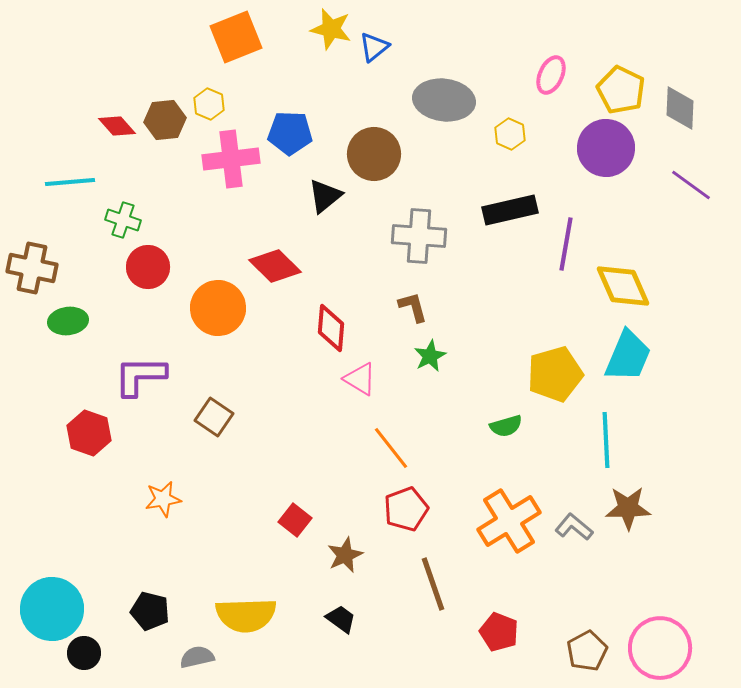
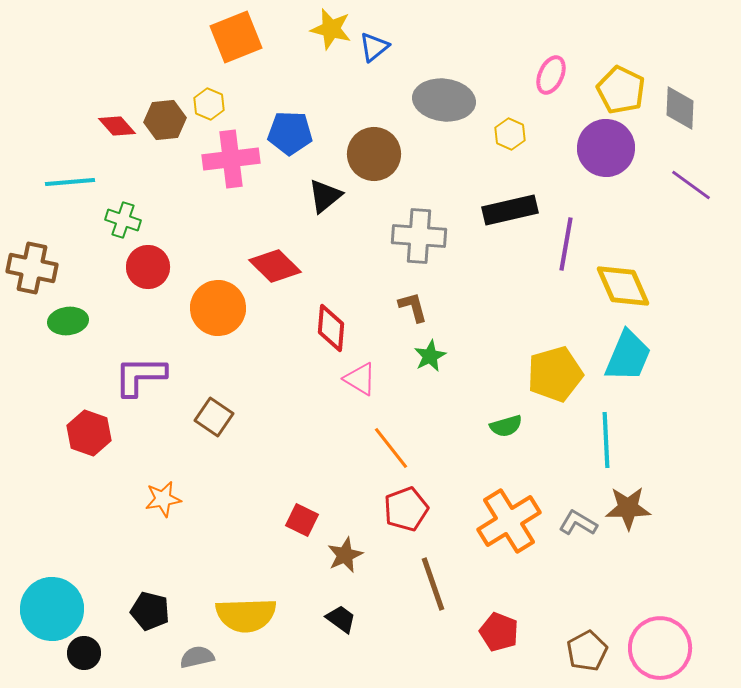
red square at (295, 520): moved 7 px right; rotated 12 degrees counterclockwise
gray L-shape at (574, 527): moved 4 px right, 4 px up; rotated 9 degrees counterclockwise
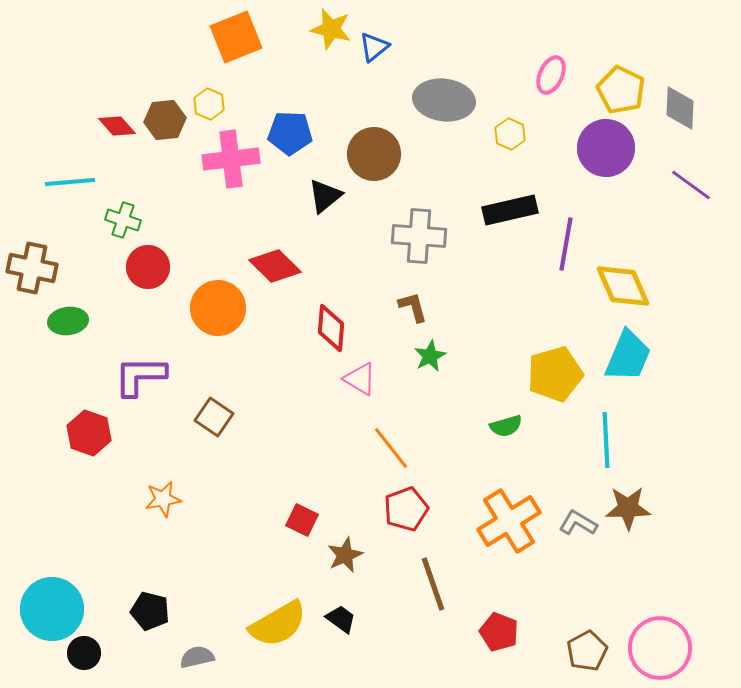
yellow semicircle at (246, 615): moved 32 px right, 9 px down; rotated 28 degrees counterclockwise
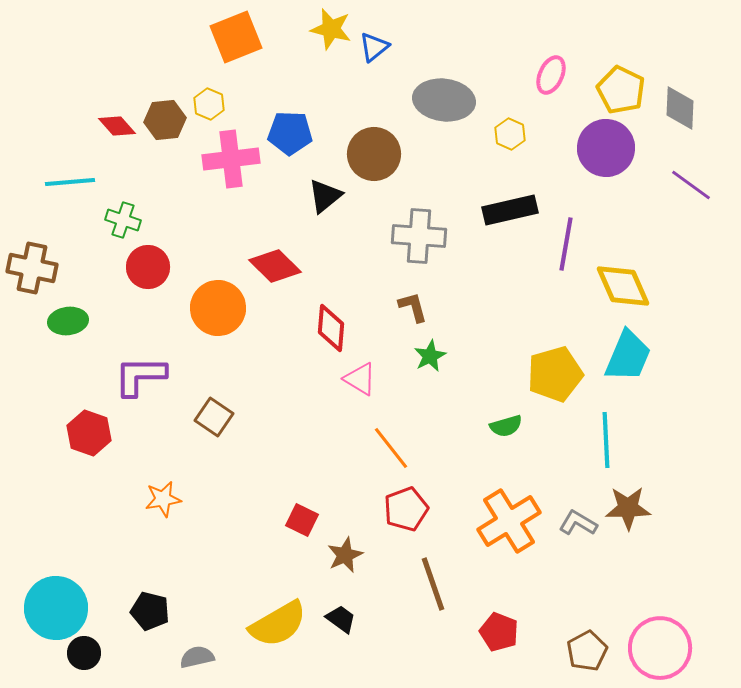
cyan circle at (52, 609): moved 4 px right, 1 px up
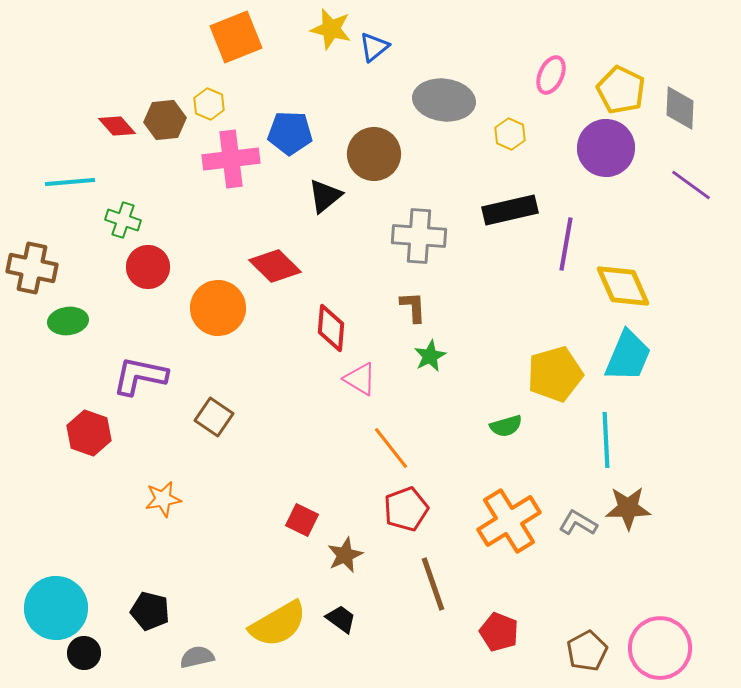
brown L-shape at (413, 307): rotated 12 degrees clockwise
purple L-shape at (140, 376): rotated 12 degrees clockwise
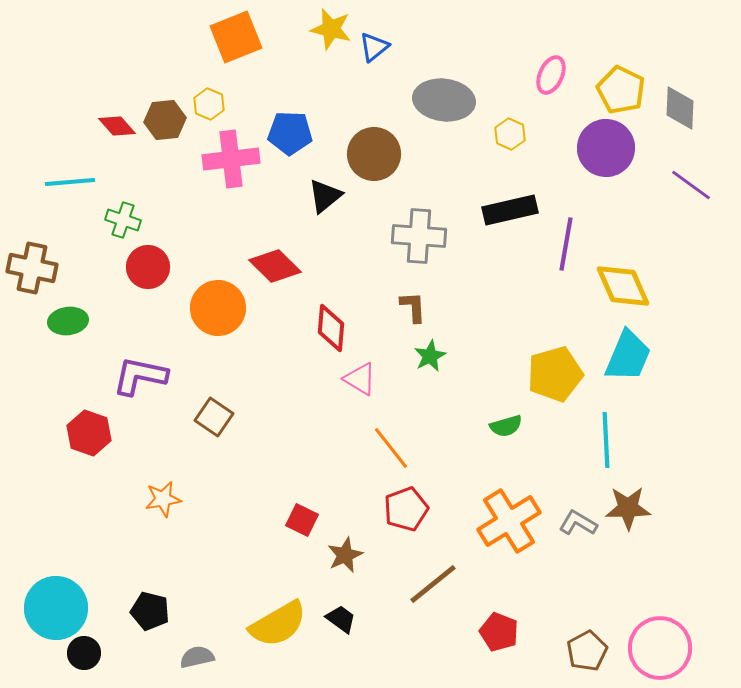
brown line at (433, 584): rotated 70 degrees clockwise
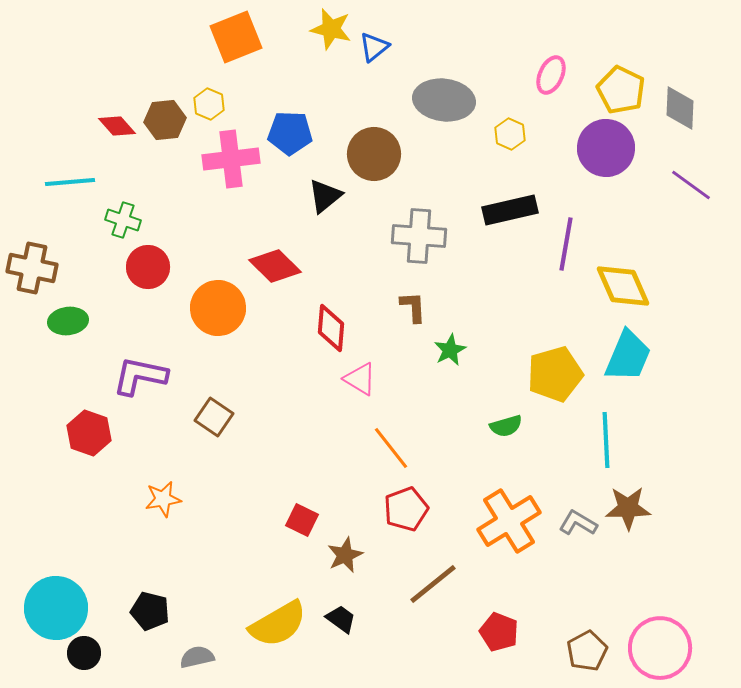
green star at (430, 356): moved 20 px right, 6 px up
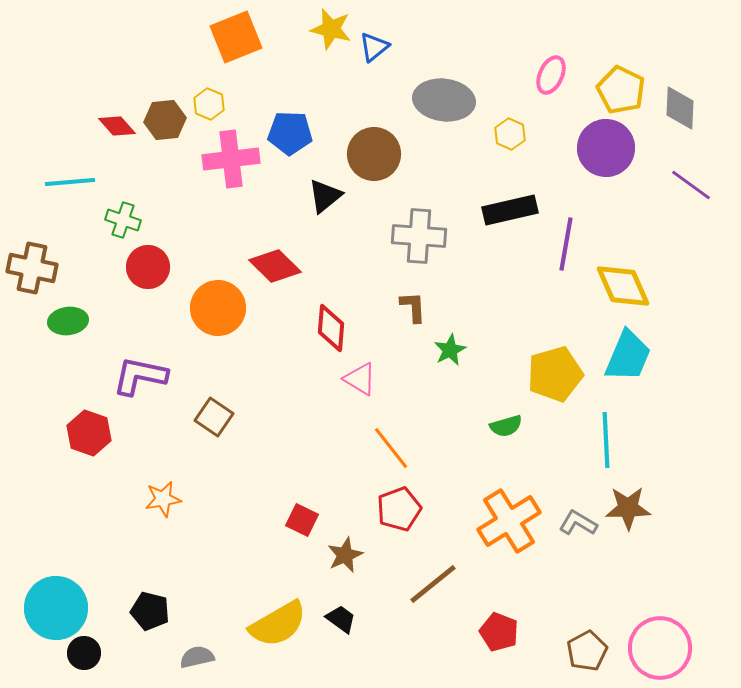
red pentagon at (406, 509): moved 7 px left
